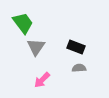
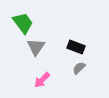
gray semicircle: rotated 40 degrees counterclockwise
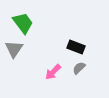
gray triangle: moved 22 px left, 2 px down
pink arrow: moved 11 px right, 8 px up
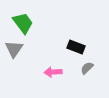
gray semicircle: moved 8 px right
pink arrow: rotated 42 degrees clockwise
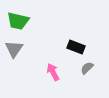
green trapezoid: moved 5 px left, 2 px up; rotated 140 degrees clockwise
pink arrow: rotated 66 degrees clockwise
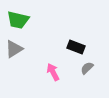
green trapezoid: moved 1 px up
gray triangle: rotated 24 degrees clockwise
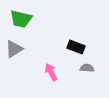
green trapezoid: moved 3 px right, 1 px up
gray semicircle: rotated 48 degrees clockwise
pink arrow: moved 2 px left
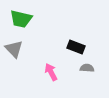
gray triangle: rotated 42 degrees counterclockwise
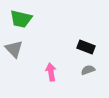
black rectangle: moved 10 px right
gray semicircle: moved 1 px right, 2 px down; rotated 24 degrees counterclockwise
pink arrow: rotated 18 degrees clockwise
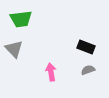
green trapezoid: rotated 20 degrees counterclockwise
